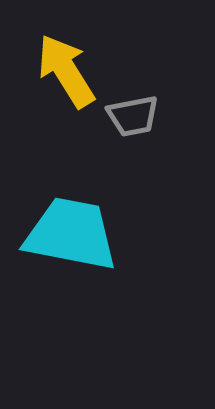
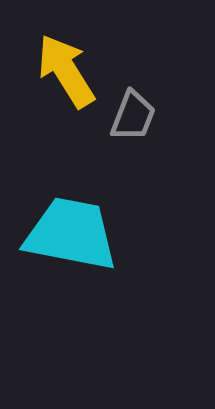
gray trapezoid: rotated 58 degrees counterclockwise
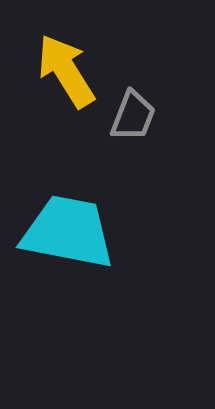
cyan trapezoid: moved 3 px left, 2 px up
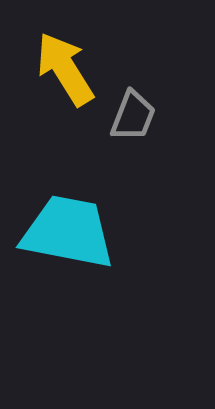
yellow arrow: moved 1 px left, 2 px up
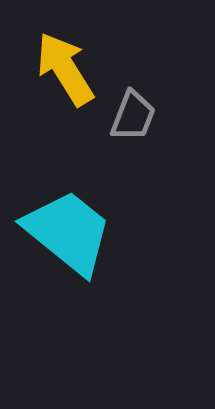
cyan trapezoid: rotated 28 degrees clockwise
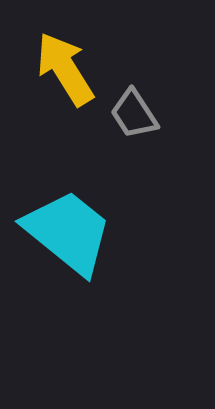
gray trapezoid: moved 1 px right, 2 px up; rotated 126 degrees clockwise
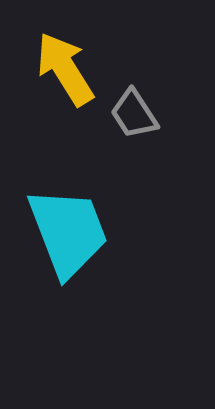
cyan trapezoid: rotated 30 degrees clockwise
